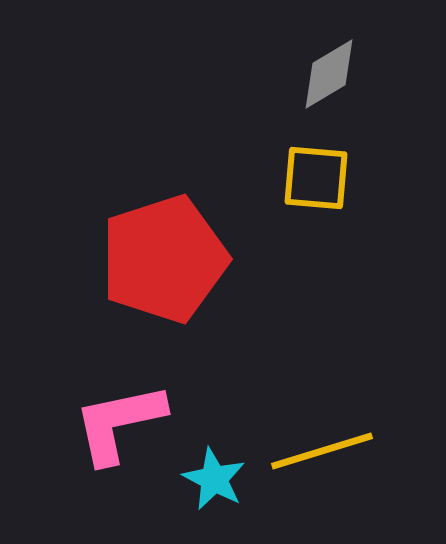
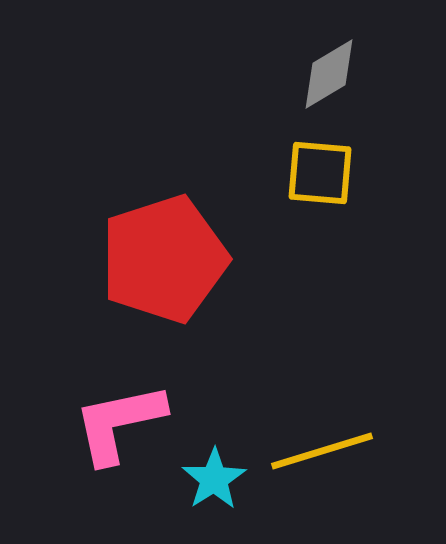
yellow square: moved 4 px right, 5 px up
cyan star: rotated 12 degrees clockwise
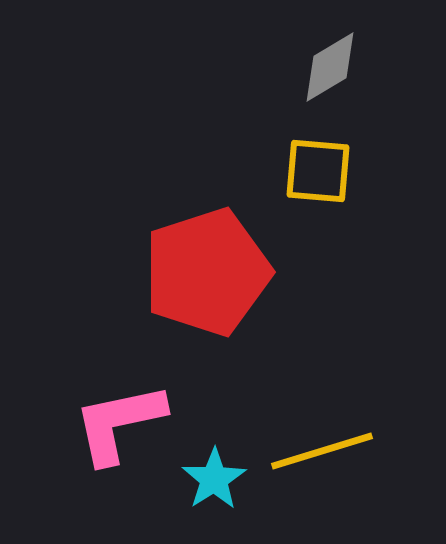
gray diamond: moved 1 px right, 7 px up
yellow square: moved 2 px left, 2 px up
red pentagon: moved 43 px right, 13 px down
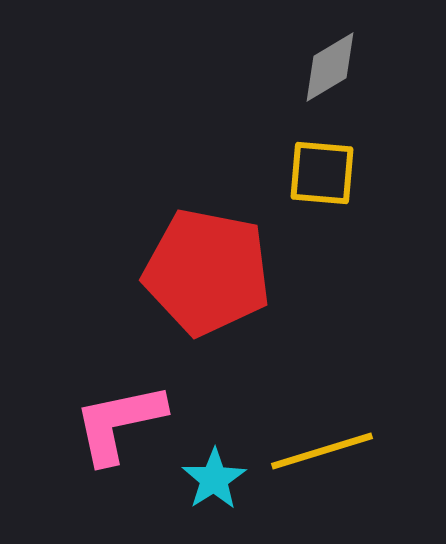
yellow square: moved 4 px right, 2 px down
red pentagon: rotated 29 degrees clockwise
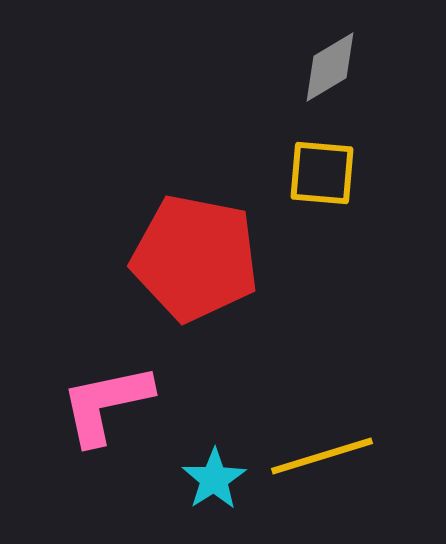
red pentagon: moved 12 px left, 14 px up
pink L-shape: moved 13 px left, 19 px up
yellow line: moved 5 px down
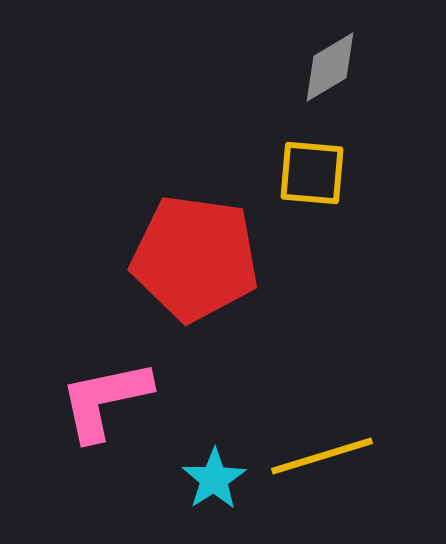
yellow square: moved 10 px left
red pentagon: rotated 3 degrees counterclockwise
pink L-shape: moved 1 px left, 4 px up
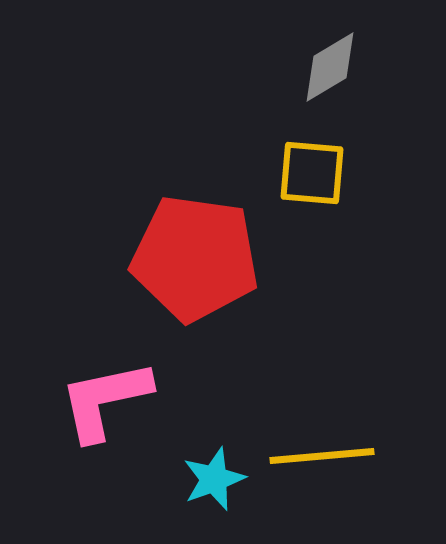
yellow line: rotated 12 degrees clockwise
cyan star: rotated 12 degrees clockwise
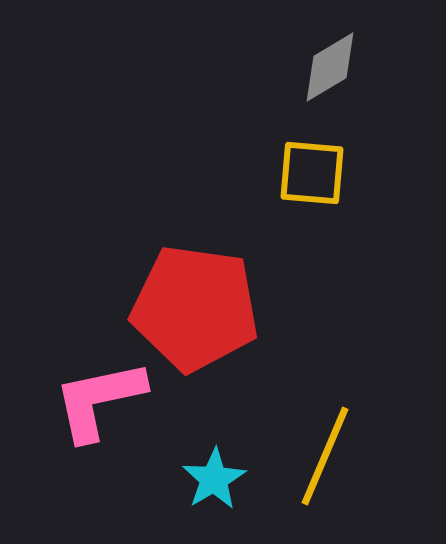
red pentagon: moved 50 px down
pink L-shape: moved 6 px left
yellow line: moved 3 px right; rotated 62 degrees counterclockwise
cyan star: rotated 10 degrees counterclockwise
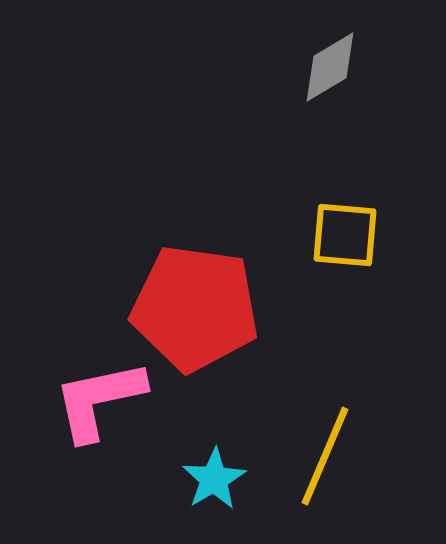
yellow square: moved 33 px right, 62 px down
